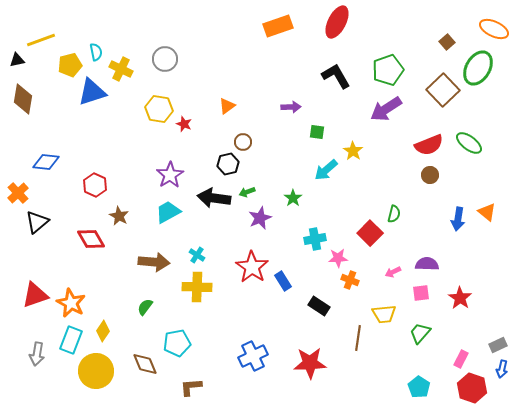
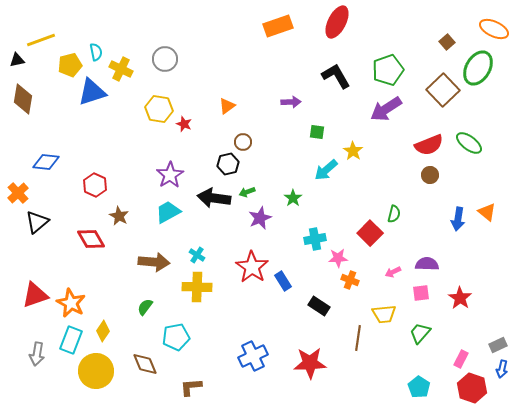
purple arrow at (291, 107): moved 5 px up
cyan pentagon at (177, 343): moved 1 px left, 6 px up
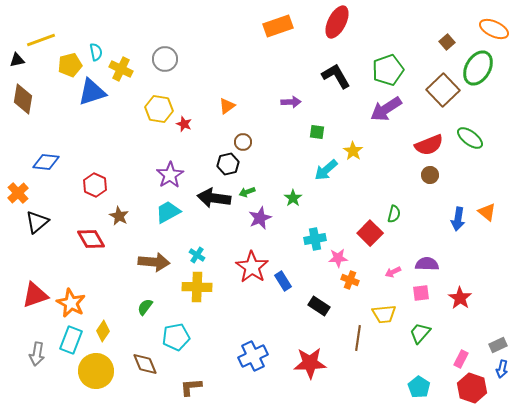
green ellipse at (469, 143): moved 1 px right, 5 px up
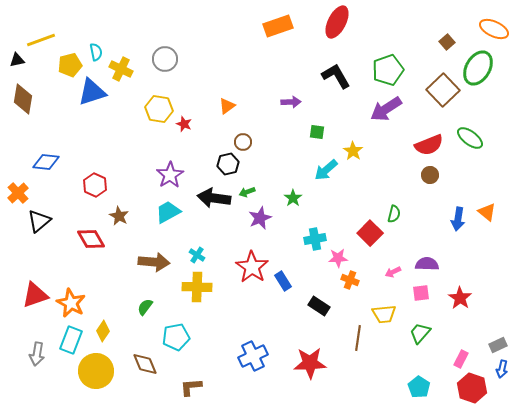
black triangle at (37, 222): moved 2 px right, 1 px up
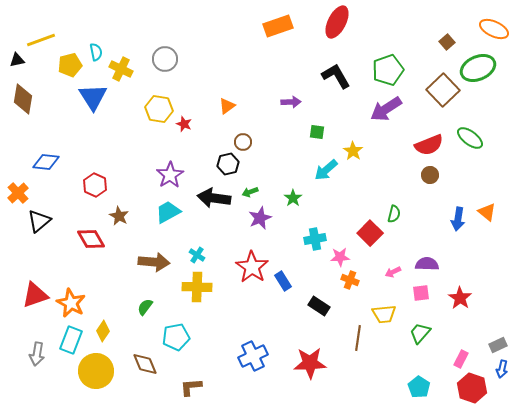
green ellipse at (478, 68): rotated 36 degrees clockwise
blue triangle at (92, 92): moved 1 px right, 5 px down; rotated 44 degrees counterclockwise
green arrow at (247, 192): moved 3 px right
pink star at (338, 258): moved 2 px right, 1 px up
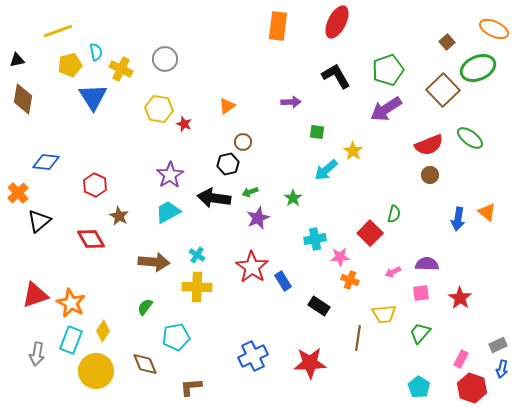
orange rectangle at (278, 26): rotated 64 degrees counterclockwise
yellow line at (41, 40): moved 17 px right, 9 px up
purple star at (260, 218): moved 2 px left
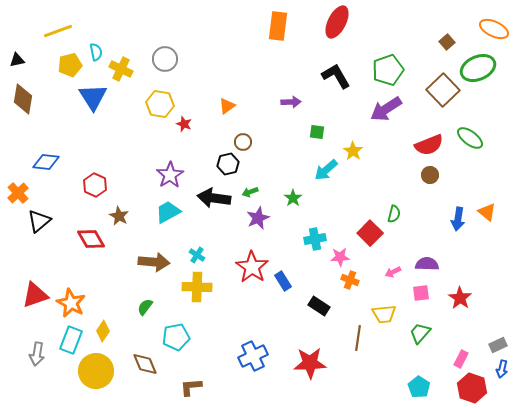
yellow hexagon at (159, 109): moved 1 px right, 5 px up
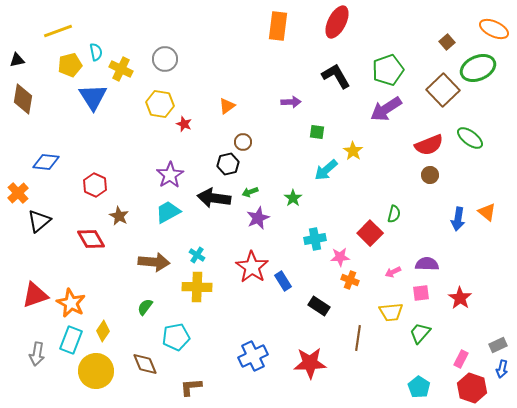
yellow trapezoid at (384, 314): moved 7 px right, 2 px up
